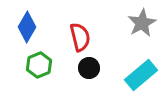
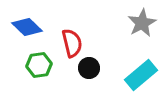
blue diamond: rotated 76 degrees counterclockwise
red semicircle: moved 8 px left, 6 px down
green hexagon: rotated 15 degrees clockwise
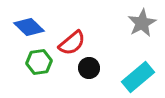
blue diamond: moved 2 px right
red semicircle: rotated 64 degrees clockwise
green hexagon: moved 3 px up
cyan rectangle: moved 3 px left, 2 px down
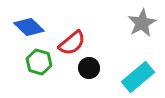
green hexagon: rotated 25 degrees clockwise
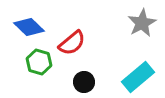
black circle: moved 5 px left, 14 px down
